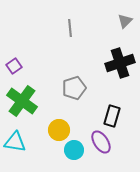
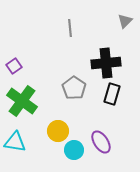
black cross: moved 14 px left; rotated 12 degrees clockwise
gray pentagon: rotated 20 degrees counterclockwise
black rectangle: moved 22 px up
yellow circle: moved 1 px left, 1 px down
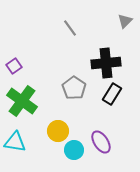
gray line: rotated 30 degrees counterclockwise
black rectangle: rotated 15 degrees clockwise
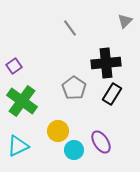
cyan triangle: moved 3 px right, 4 px down; rotated 35 degrees counterclockwise
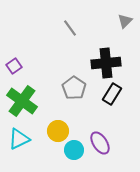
purple ellipse: moved 1 px left, 1 px down
cyan triangle: moved 1 px right, 7 px up
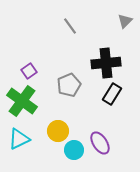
gray line: moved 2 px up
purple square: moved 15 px right, 5 px down
gray pentagon: moved 5 px left, 3 px up; rotated 15 degrees clockwise
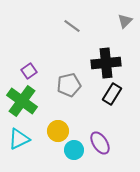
gray line: moved 2 px right; rotated 18 degrees counterclockwise
gray pentagon: rotated 10 degrees clockwise
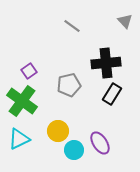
gray triangle: rotated 28 degrees counterclockwise
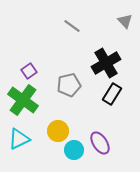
black cross: rotated 24 degrees counterclockwise
green cross: moved 1 px right, 1 px up
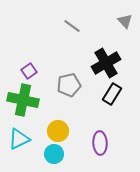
green cross: rotated 24 degrees counterclockwise
purple ellipse: rotated 30 degrees clockwise
cyan circle: moved 20 px left, 4 px down
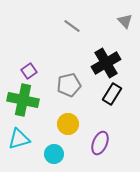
yellow circle: moved 10 px right, 7 px up
cyan triangle: rotated 10 degrees clockwise
purple ellipse: rotated 25 degrees clockwise
